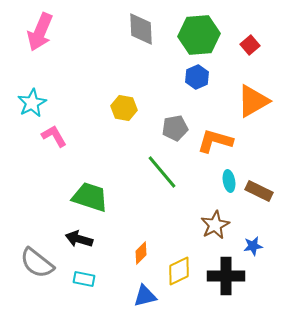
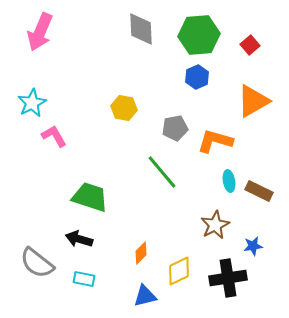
black cross: moved 2 px right, 2 px down; rotated 9 degrees counterclockwise
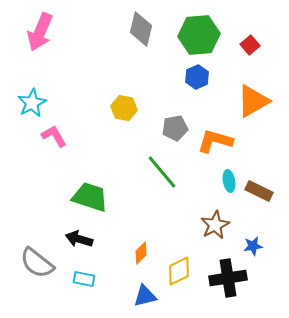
gray diamond: rotated 16 degrees clockwise
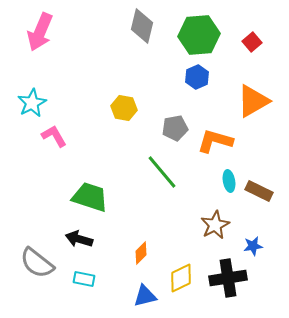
gray diamond: moved 1 px right, 3 px up
red square: moved 2 px right, 3 px up
yellow diamond: moved 2 px right, 7 px down
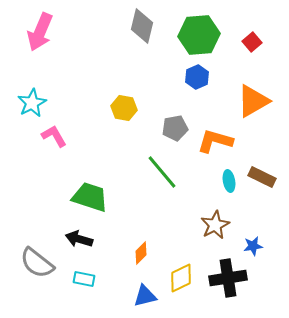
brown rectangle: moved 3 px right, 14 px up
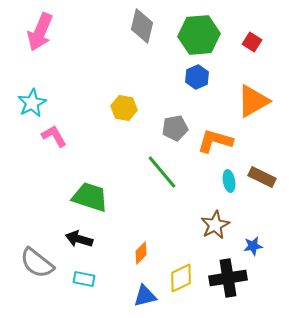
red square: rotated 18 degrees counterclockwise
